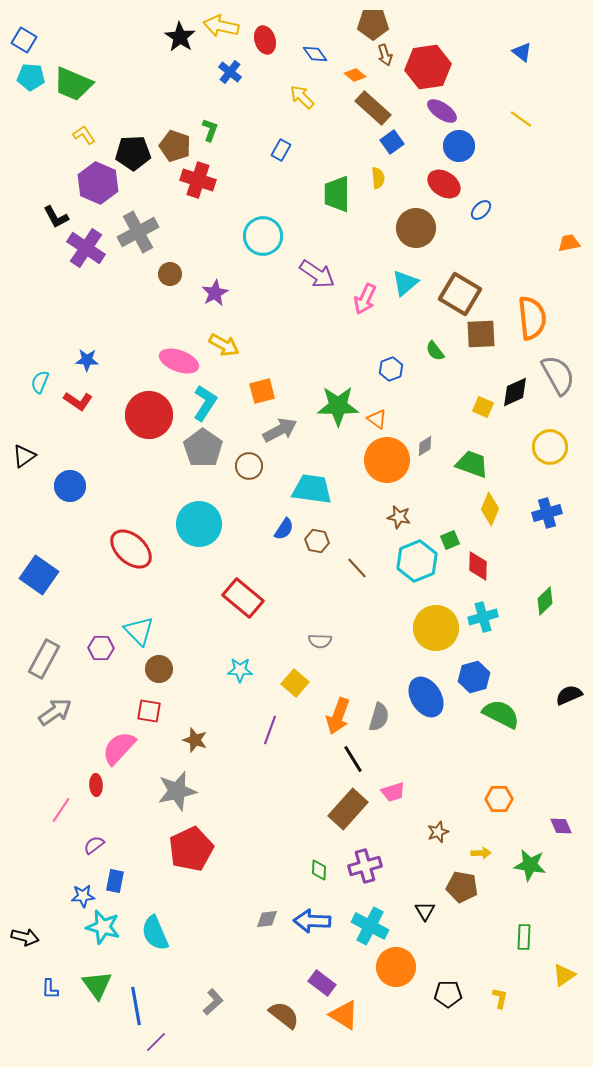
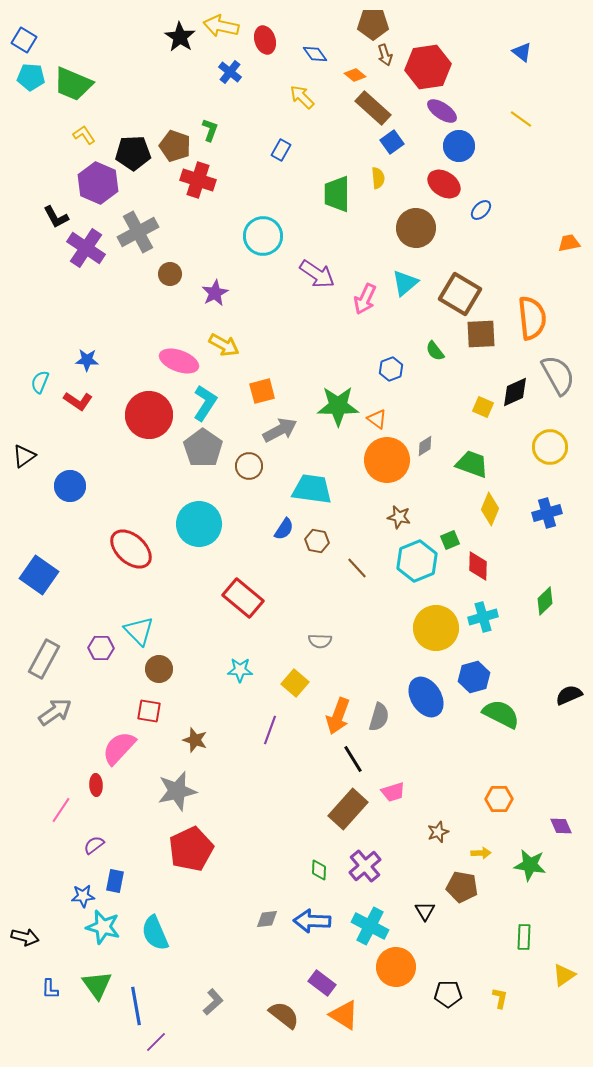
purple cross at (365, 866): rotated 24 degrees counterclockwise
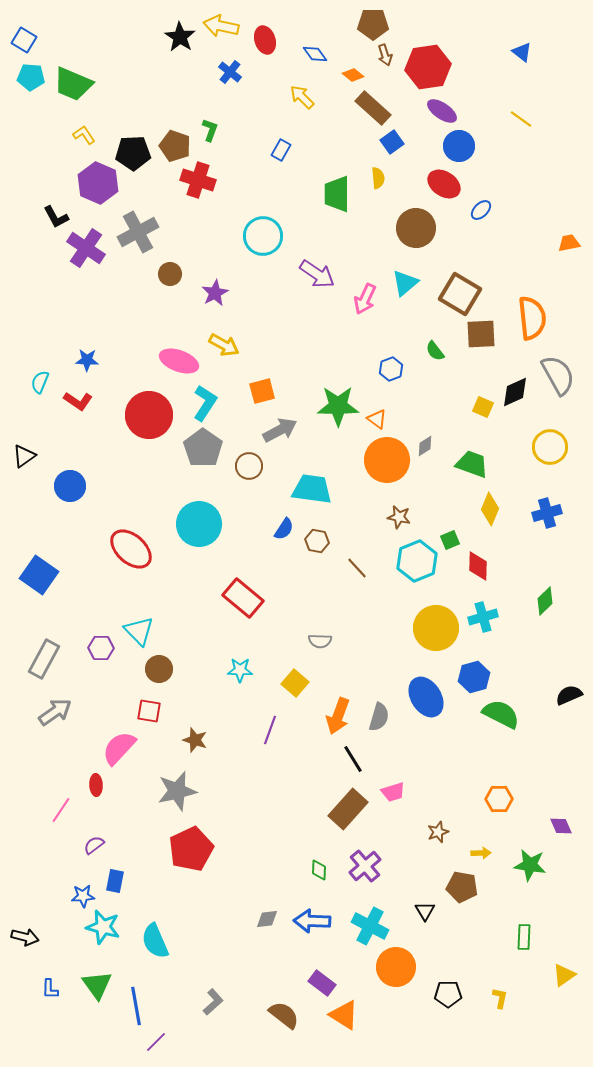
orange diamond at (355, 75): moved 2 px left
cyan semicircle at (155, 933): moved 8 px down
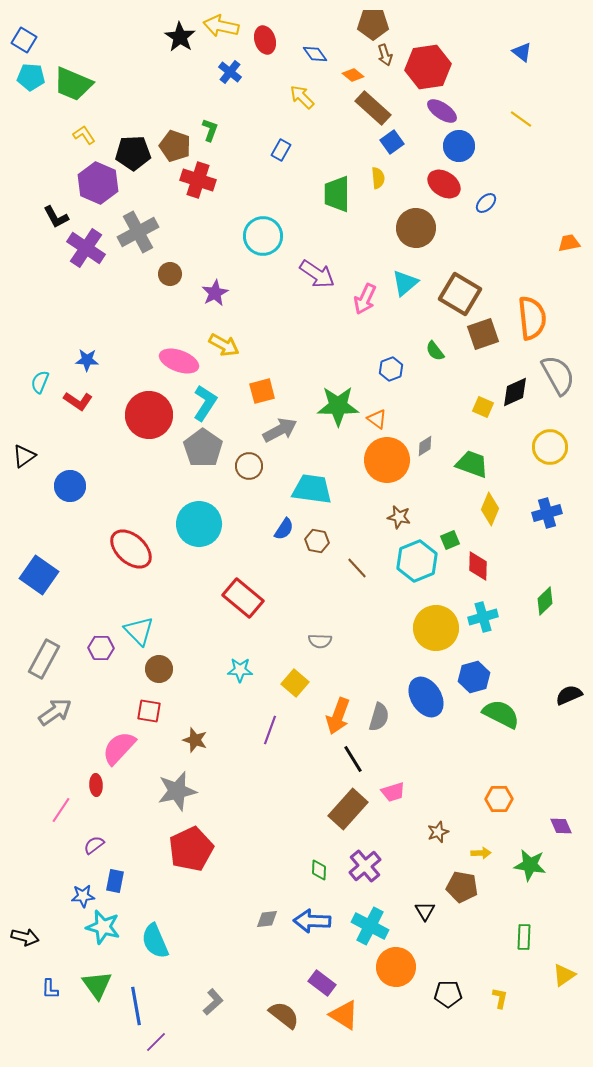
blue ellipse at (481, 210): moved 5 px right, 7 px up
brown square at (481, 334): moved 2 px right; rotated 16 degrees counterclockwise
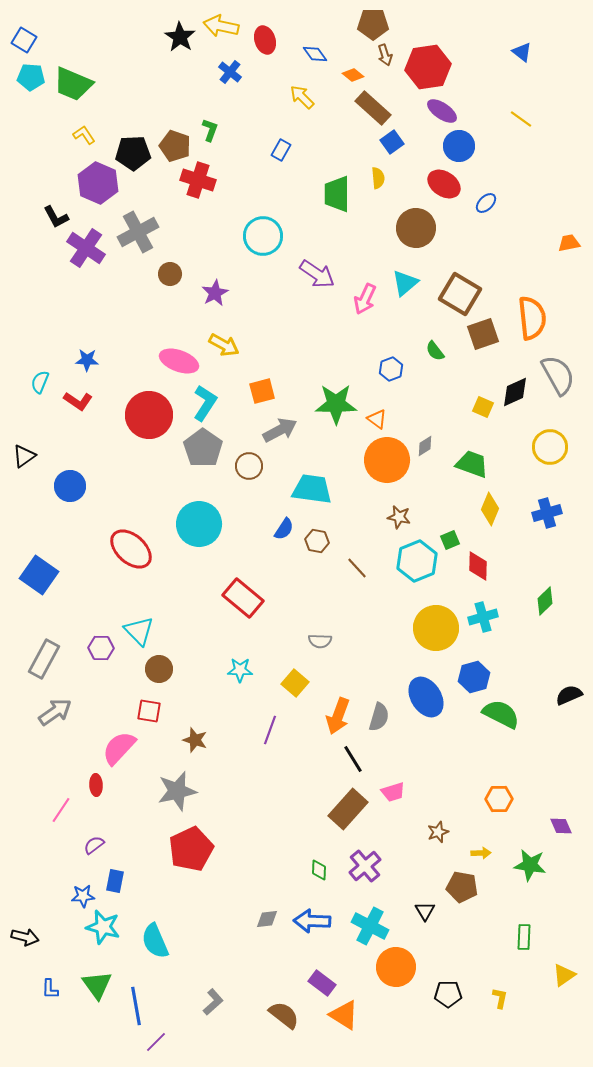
green star at (338, 406): moved 2 px left, 2 px up
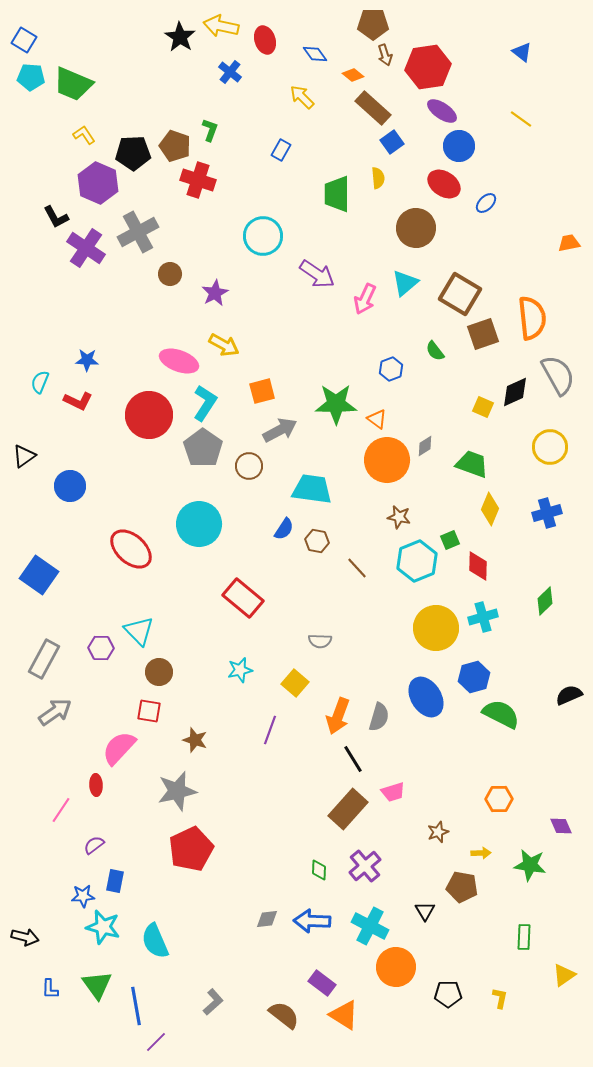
red L-shape at (78, 401): rotated 8 degrees counterclockwise
brown circle at (159, 669): moved 3 px down
cyan star at (240, 670): rotated 15 degrees counterclockwise
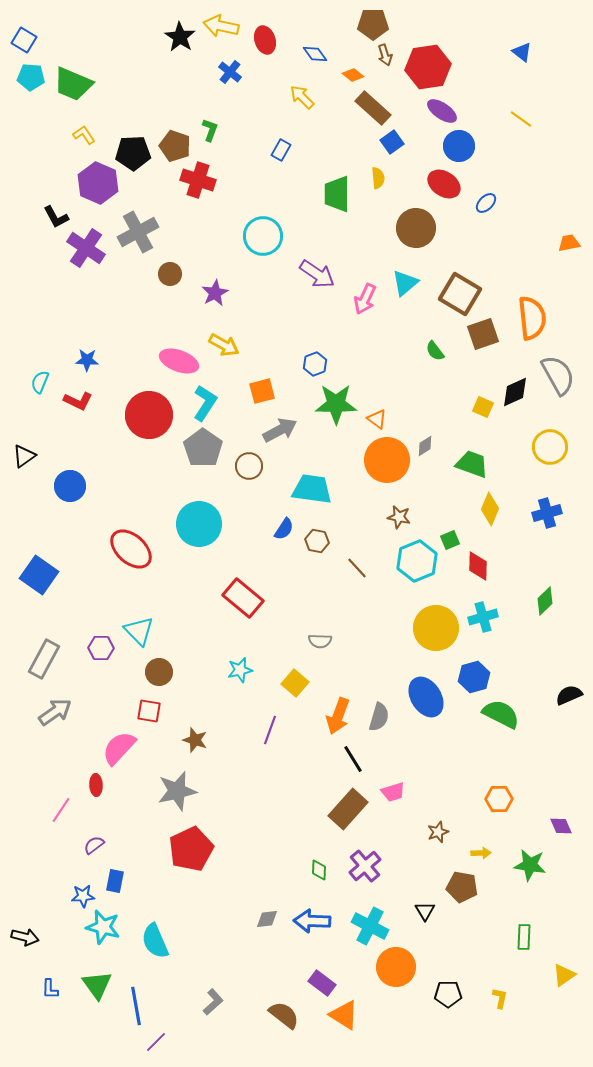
blue hexagon at (391, 369): moved 76 px left, 5 px up
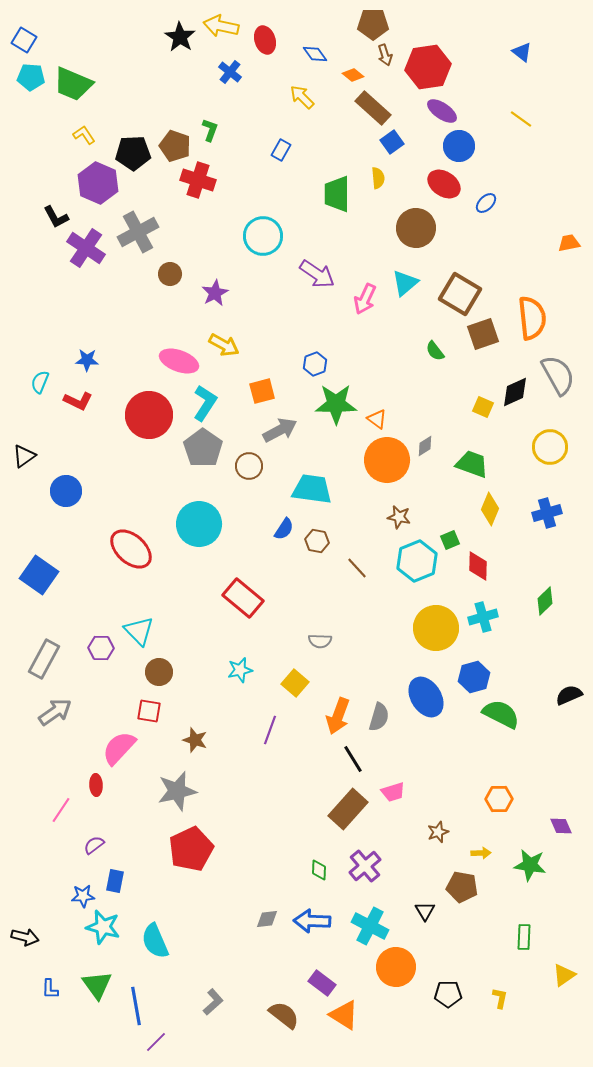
blue circle at (70, 486): moved 4 px left, 5 px down
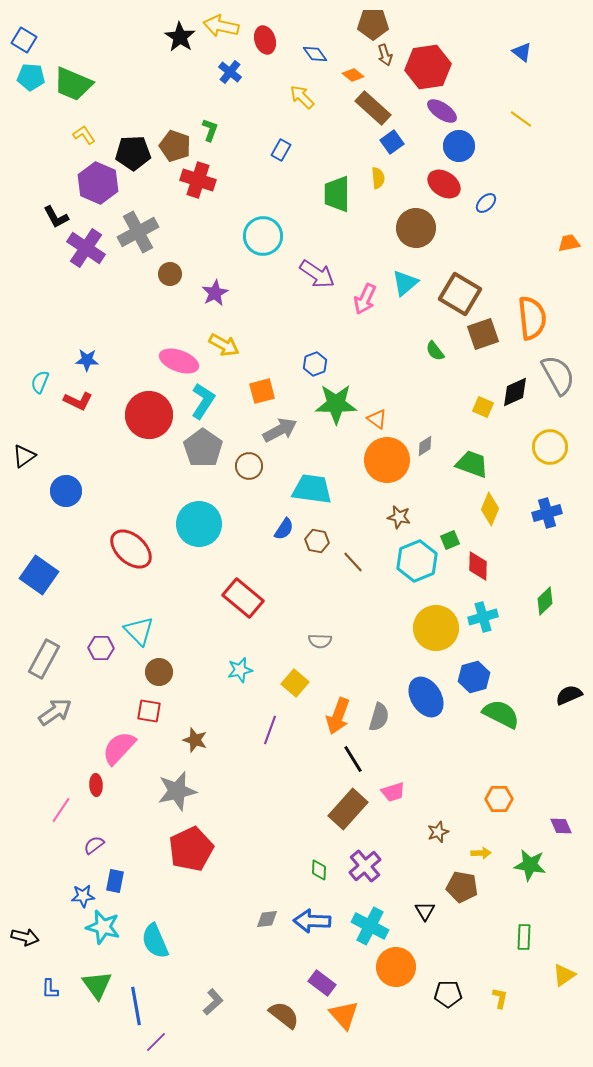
cyan L-shape at (205, 403): moved 2 px left, 2 px up
brown line at (357, 568): moved 4 px left, 6 px up
orange triangle at (344, 1015): rotated 16 degrees clockwise
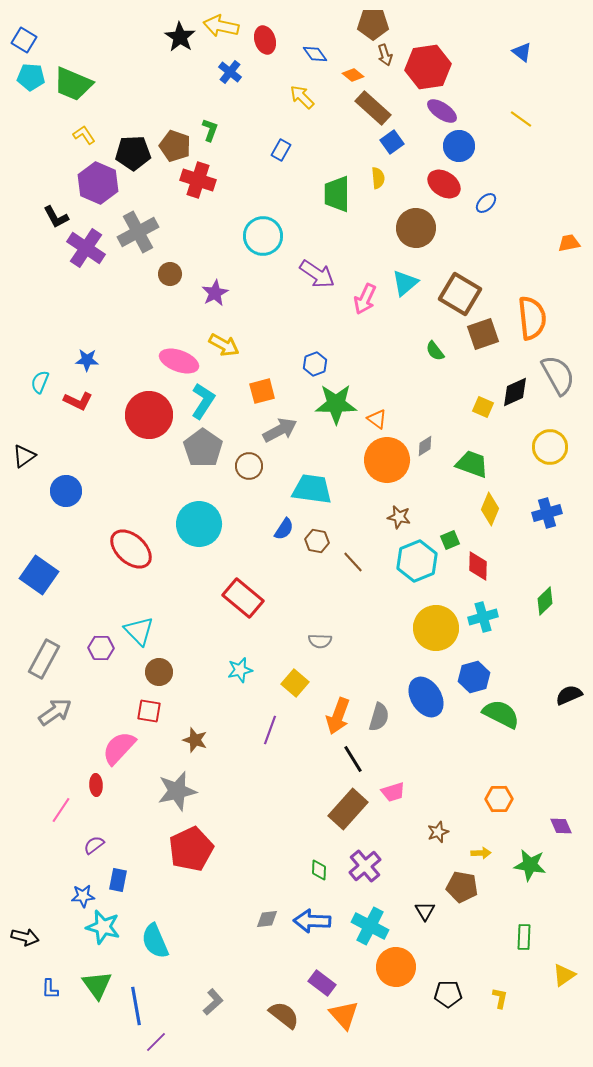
blue rectangle at (115, 881): moved 3 px right, 1 px up
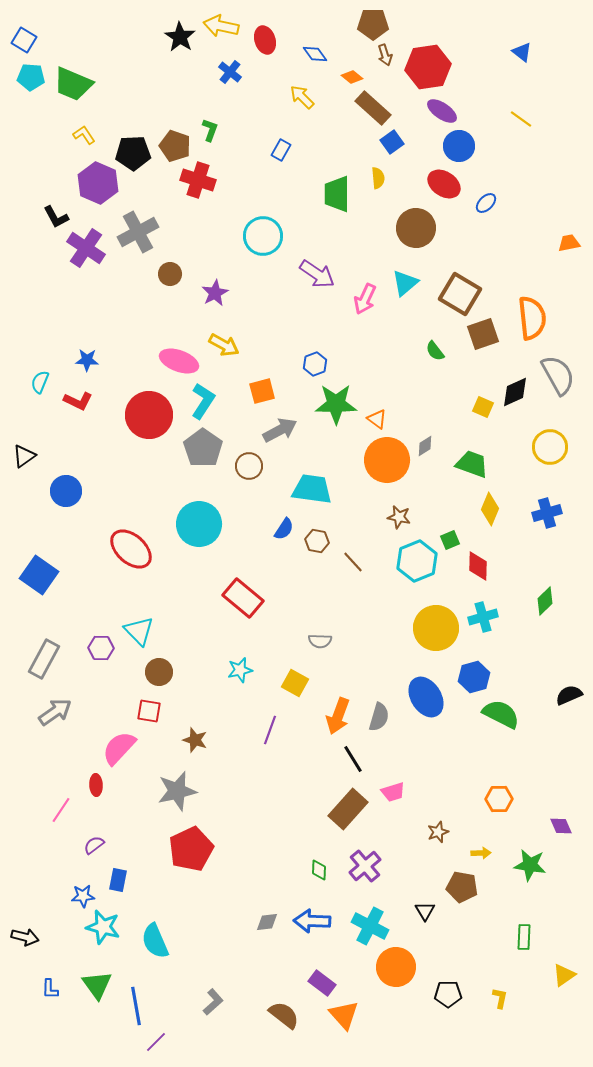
orange diamond at (353, 75): moved 1 px left, 2 px down
yellow square at (295, 683): rotated 12 degrees counterclockwise
gray diamond at (267, 919): moved 3 px down
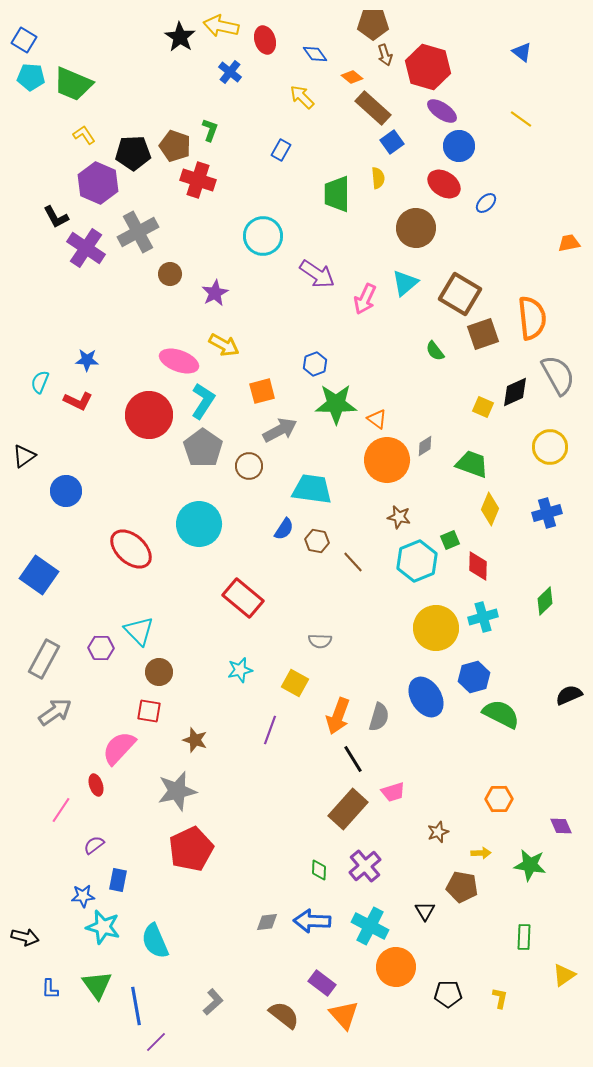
red hexagon at (428, 67): rotated 24 degrees clockwise
red ellipse at (96, 785): rotated 15 degrees counterclockwise
